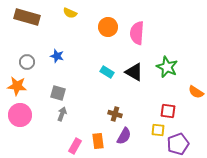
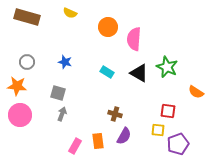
pink semicircle: moved 3 px left, 6 px down
blue star: moved 8 px right, 6 px down
black triangle: moved 5 px right, 1 px down
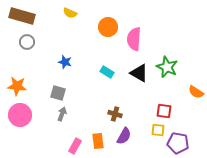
brown rectangle: moved 5 px left, 1 px up
gray circle: moved 20 px up
red square: moved 4 px left
purple pentagon: moved 1 px up; rotated 30 degrees clockwise
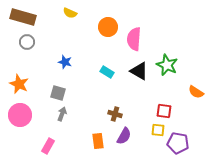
brown rectangle: moved 1 px right, 1 px down
green star: moved 2 px up
black triangle: moved 2 px up
orange star: moved 2 px right, 2 px up; rotated 18 degrees clockwise
pink rectangle: moved 27 px left
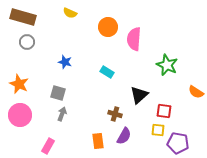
black triangle: moved 24 px down; rotated 48 degrees clockwise
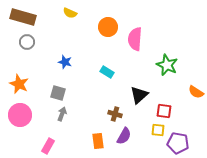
pink semicircle: moved 1 px right
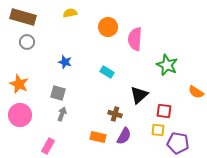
yellow semicircle: rotated 144 degrees clockwise
orange rectangle: moved 4 px up; rotated 70 degrees counterclockwise
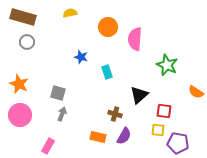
blue star: moved 16 px right, 5 px up
cyan rectangle: rotated 40 degrees clockwise
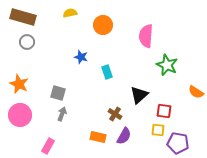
orange circle: moved 5 px left, 2 px up
pink semicircle: moved 11 px right, 3 px up
brown cross: rotated 16 degrees clockwise
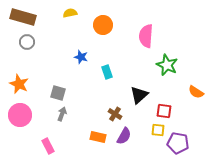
pink rectangle: rotated 56 degrees counterclockwise
